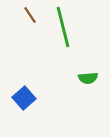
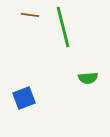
brown line: rotated 48 degrees counterclockwise
blue square: rotated 20 degrees clockwise
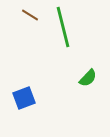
brown line: rotated 24 degrees clockwise
green semicircle: rotated 42 degrees counterclockwise
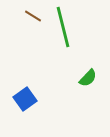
brown line: moved 3 px right, 1 px down
blue square: moved 1 px right, 1 px down; rotated 15 degrees counterclockwise
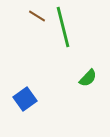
brown line: moved 4 px right
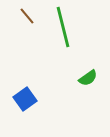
brown line: moved 10 px left; rotated 18 degrees clockwise
green semicircle: rotated 12 degrees clockwise
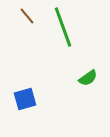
green line: rotated 6 degrees counterclockwise
blue square: rotated 20 degrees clockwise
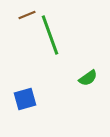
brown line: moved 1 px up; rotated 72 degrees counterclockwise
green line: moved 13 px left, 8 px down
